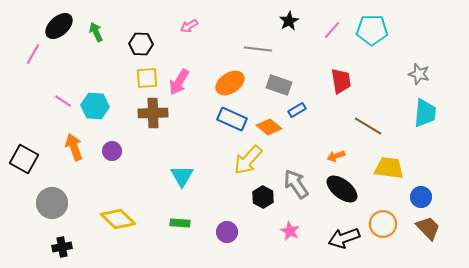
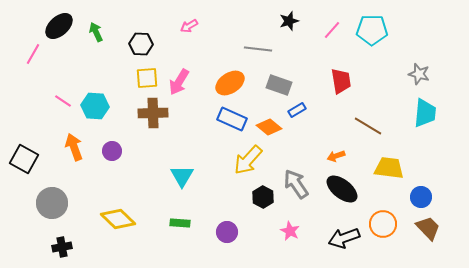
black star at (289, 21): rotated 12 degrees clockwise
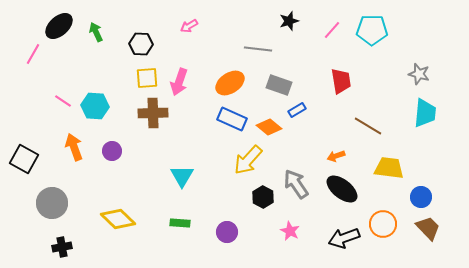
pink arrow at (179, 82): rotated 12 degrees counterclockwise
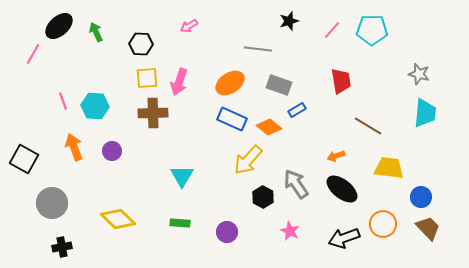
pink line at (63, 101): rotated 36 degrees clockwise
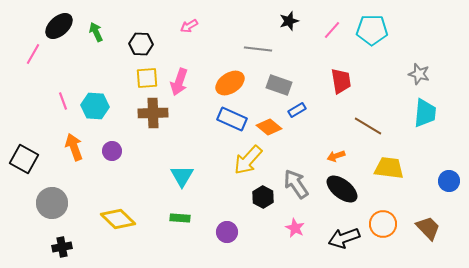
blue circle at (421, 197): moved 28 px right, 16 px up
green rectangle at (180, 223): moved 5 px up
pink star at (290, 231): moved 5 px right, 3 px up
